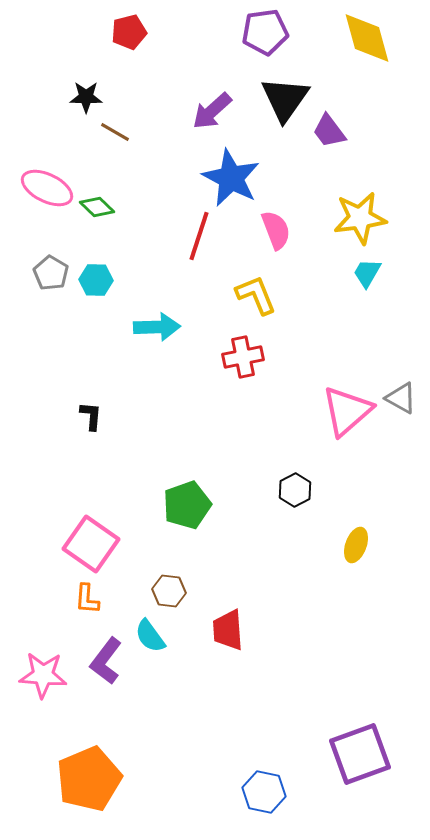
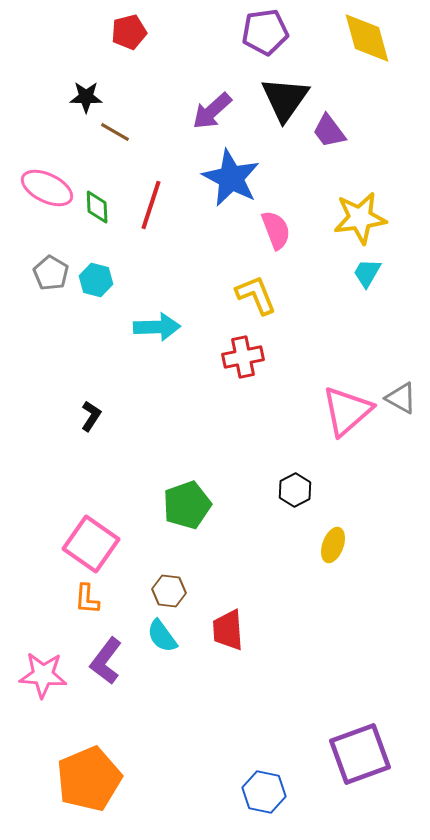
green diamond: rotated 44 degrees clockwise
red line: moved 48 px left, 31 px up
cyan hexagon: rotated 12 degrees clockwise
black L-shape: rotated 28 degrees clockwise
yellow ellipse: moved 23 px left
cyan semicircle: moved 12 px right
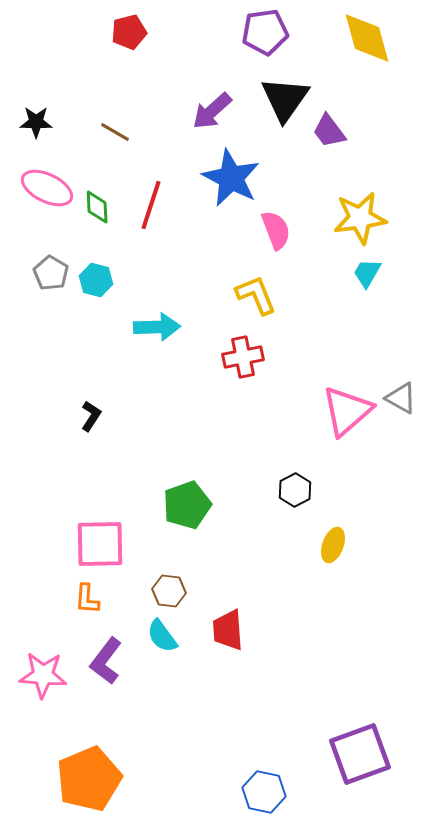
black star: moved 50 px left, 25 px down
pink square: moved 9 px right; rotated 36 degrees counterclockwise
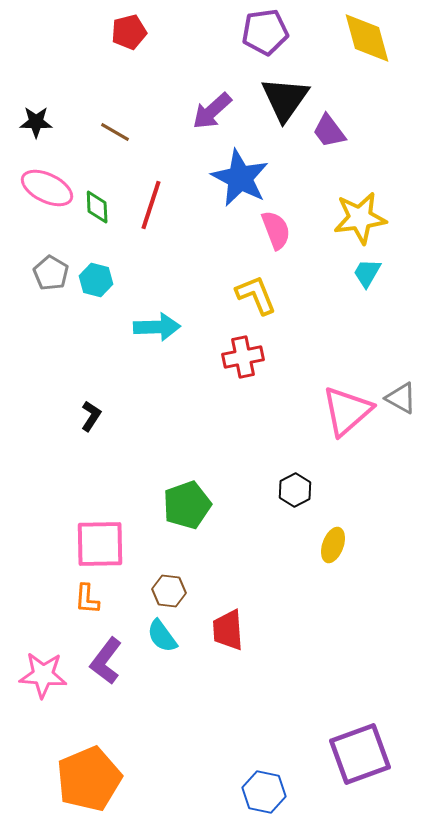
blue star: moved 9 px right
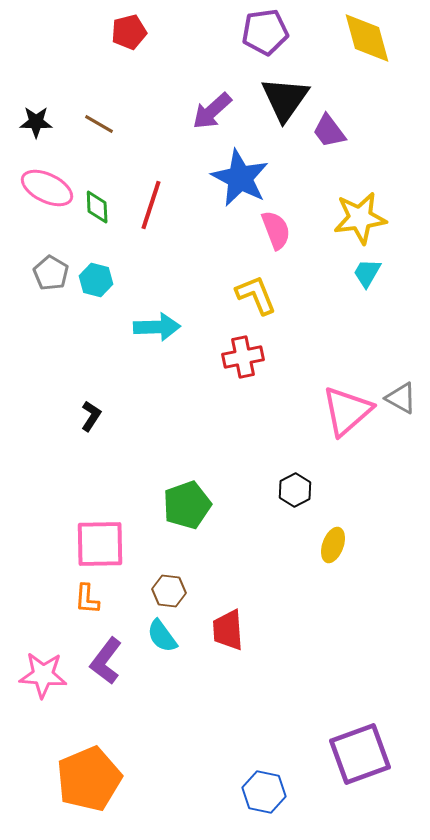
brown line: moved 16 px left, 8 px up
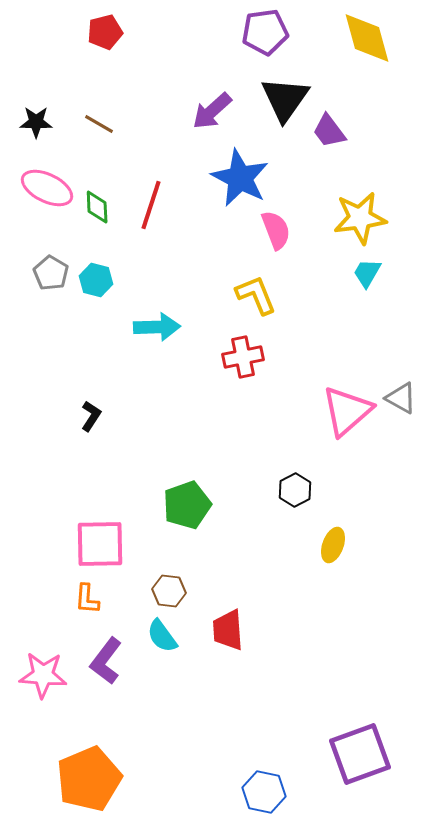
red pentagon: moved 24 px left
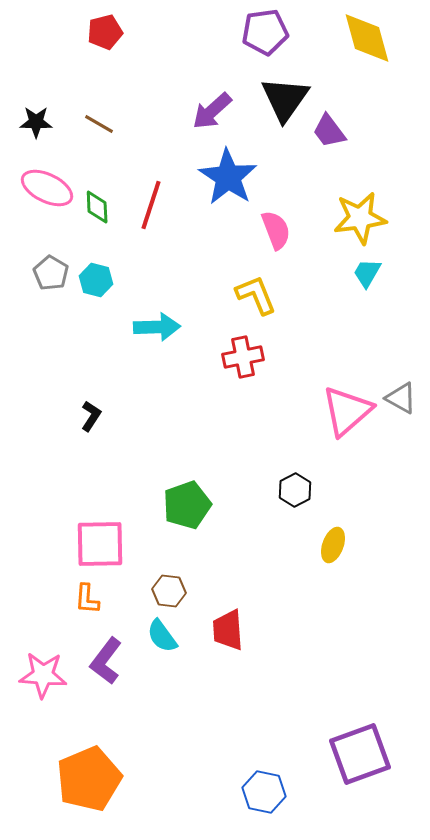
blue star: moved 12 px left, 1 px up; rotated 6 degrees clockwise
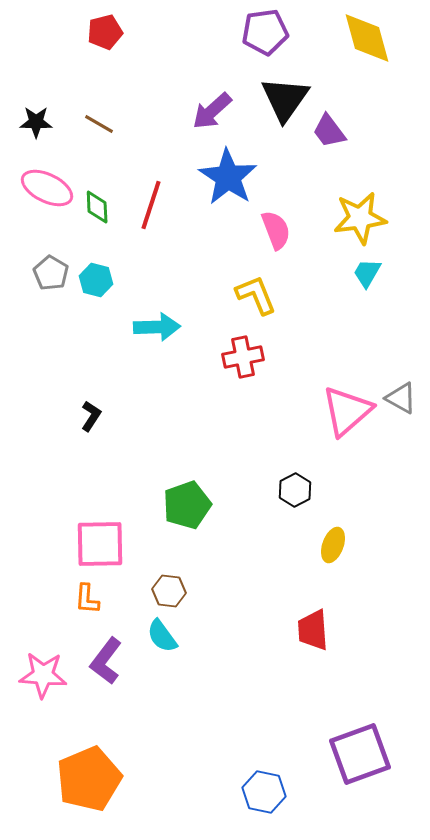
red trapezoid: moved 85 px right
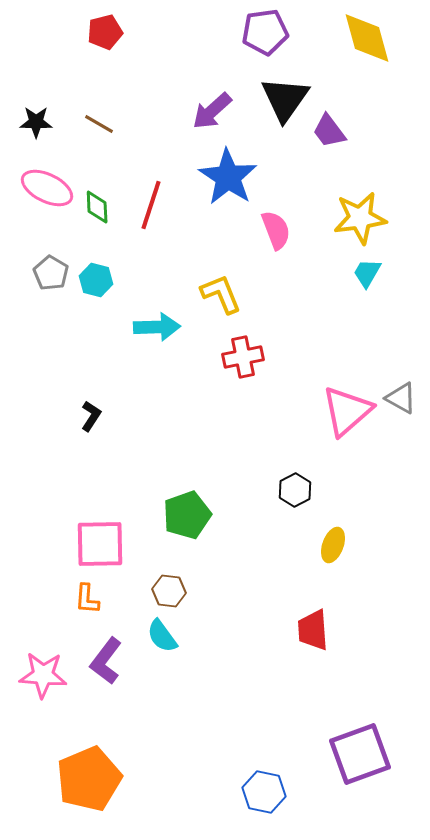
yellow L-shape: moved 35 px left, 1 px up
green pentagon: moved 10 px down
